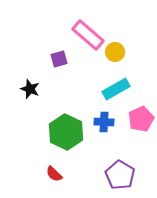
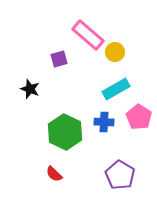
pink pentagon: moved 2 px left, 2 px up; rotated 15 degrees counterclockwise
green hexagon: moved 1 px left
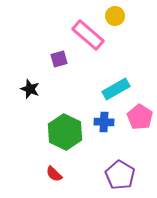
yellow circle: moved 36 px up
pink pentagon: moved 1 px right
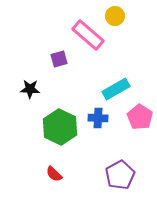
black star: rotated 18 degrees counterclockwise
blue cross: moved 6 px left, 4 px up
green hexagon: moved 5 px left, 5 px up
purple pentagon: rotated 12 degrees clockwise
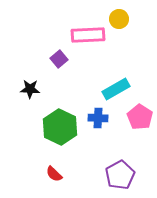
yellow circle: moved 4 px right, 3 px down
pink rectangle: rotated 44 degrees counterclockwise
purple square: rotated 24 degrees counterclockwise
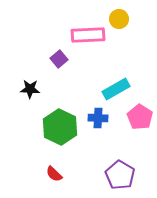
purple pentagon: rotated 12 degrees counterclockwise
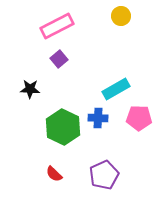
yellow circle: moved 2 px right, 3 px up
pink rectangle: moved 31 px left, 9 px up; rotated 24 degrees counterclockwise
pink pentagon: moved 1 px left, 1 px down; rotated 30 degrees counterclockwise
green hexagon: moved 3 px right
purple pentagon: moved 16 px left; rotated 16 degrees clockwise
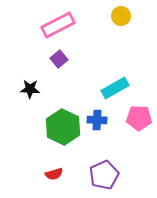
pink rectangle: moved 1 px right, 1 px up
cyan rectangle: moved 1 px left, 1 px up
blue cross: moved 1 px left, 2 px down
red semicircle: rotated 60 degrees counterclockwise
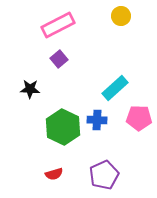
cyan rectangle: rotated 12 degrees counterclockwise
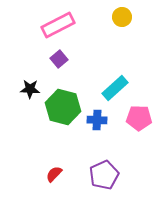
yellow circle: moved 1 px right, 1 px down
green hexagon: moved 20 px up; rotated 12 degrees counterclockwise
red semicircle: rotated 150 degrees clockwise
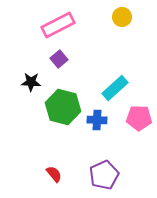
black star: moved 1 px right, 7 px up
red semicircle: rotated 96 degrees clockwise
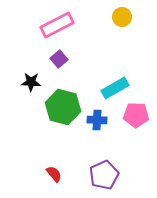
pink rectangle: moved 1 px left
cyan rectangle: rotated 12 degrees clockwise
pink pentagon: moved 3 px left, 3 px up
